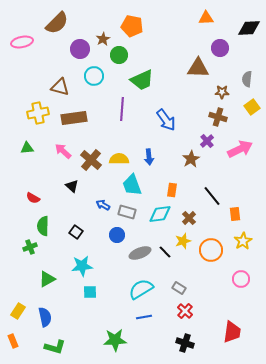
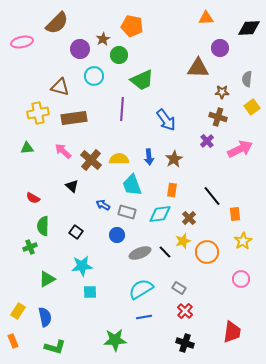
brown star at (191, 159): moved 17 px left
orange circle at (211, 250): moved 4 px left, 2 px down
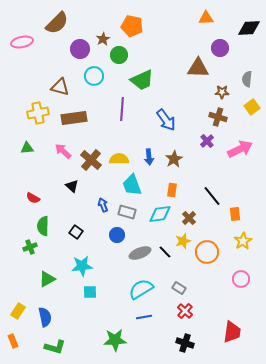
blue arrow at (103, 205): rotated 40 degrees clockwise
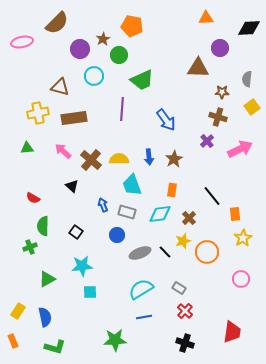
yellow star at (243, 241): moved 3 px up
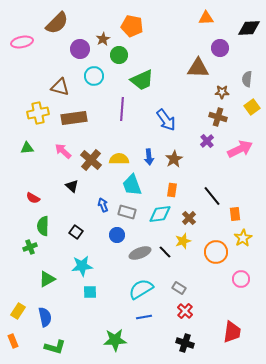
orange circle at (207, 252): moved 9 px right
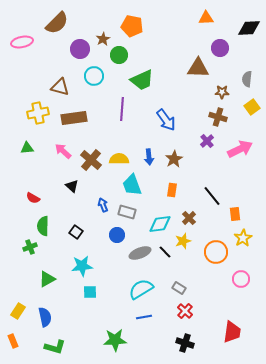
cyan diamond at (160, 214): moved 10 px down
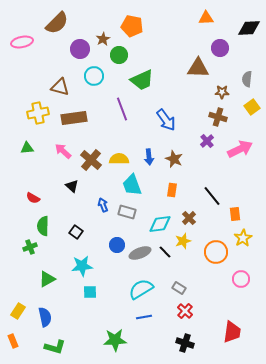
purple line at (122, 109): rotated 25 degrees counterclockwise
brown star at (174, 159): rotated 18 degrees counterclockwise
blue circle at (117, 235): moved 10 px down
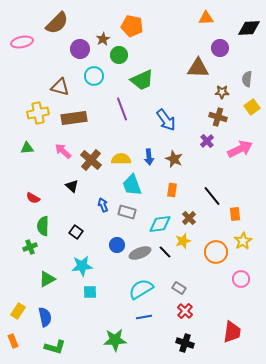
yellow semicircle at (119, 159): moved 2 px right
yellow star at (243, 238): moved 3 px down
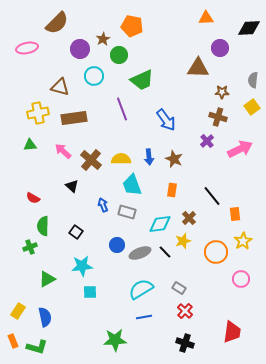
pink ellipse at (22, 42): moved 5 px right, 6 px down
gray semicircle at (247, 79): moved 6 px right, 1 px down
green triangle at (27, 148): moved 3 px right, 3 px up
green L-shape at (55, 347): moved 18 px left
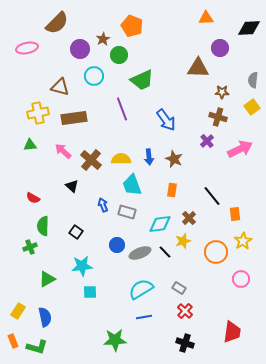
orange pentagon at (132, 26): rotated 10 degrees clockwise
